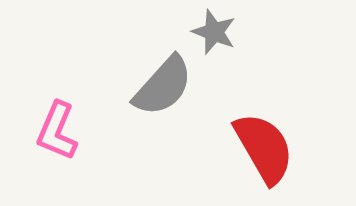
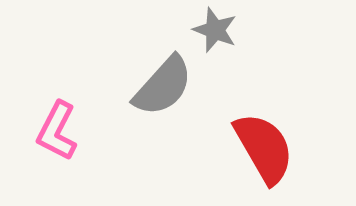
gray star: moved 1 px right, 2 px up
pink L-shape: rotated 4 degrees clockwise
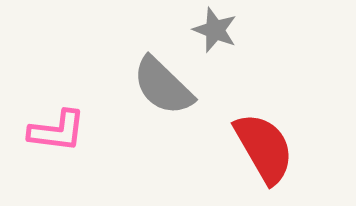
gray semicircle: rotated 92 degrees clockwise
pink L-shape: rotated 110 degrees counterclockwise
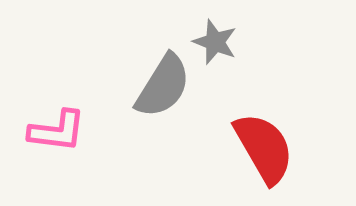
gray star: moved 12 px down
gray semicircle: rotated 102 degrees counterclockwise
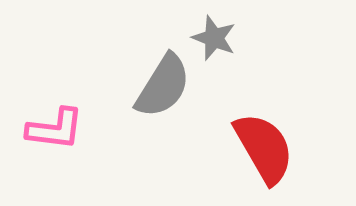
gray star: moved 1 px left, 4 px up
pink L-shape: moved 2 px left, 2 px up
